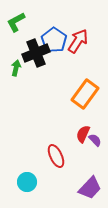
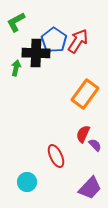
black cross: rotated 24 degrees clockwise
purple semicircle: moved 5 px down
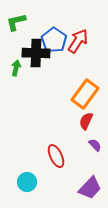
green L-shape: rotated 15 degrees clockwise
red semicircle: moved 3 px right, 13 px up
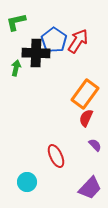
red semicircle: moved 3 px up
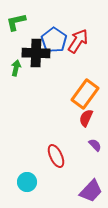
purple trapezoid: moved 1 px right, 3 px down
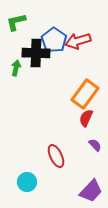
red arrow: rotated 140 degrees counterclockwise
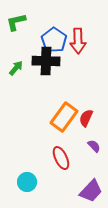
red arrow: rotated 75 degrees counterclockwise
black cross: moved 10 px right, 8 px down
green arrow: rotated 28 degrees clockwise
orange rectangle: moved 21 px left, 23 px down
purple semicircle: moved 1 px left, 1 px down
red ellipse: moved 5 px right, 2 px down
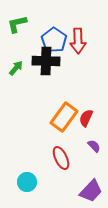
green L-shape: moved 1 px right, 2 px down
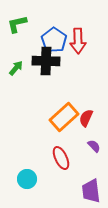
orange rectangle: rotated 12 degrees clockwise
cyan circle: moved 3 px up
purple trapezoid: rotated 130 degrees clockwise
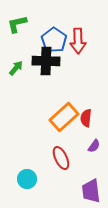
red semicircle: rotated 18 degrees counterclockwise
purple semicircle: rotated 80 degrees clockwise
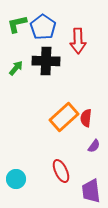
blue pentagon: moved 11 px left, 13 px up
red ellipse: moved 13 px down
cyan circle: moved 11 px left
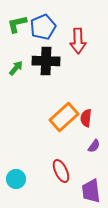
blue pentagon: rotated 15 degrees clockwise
